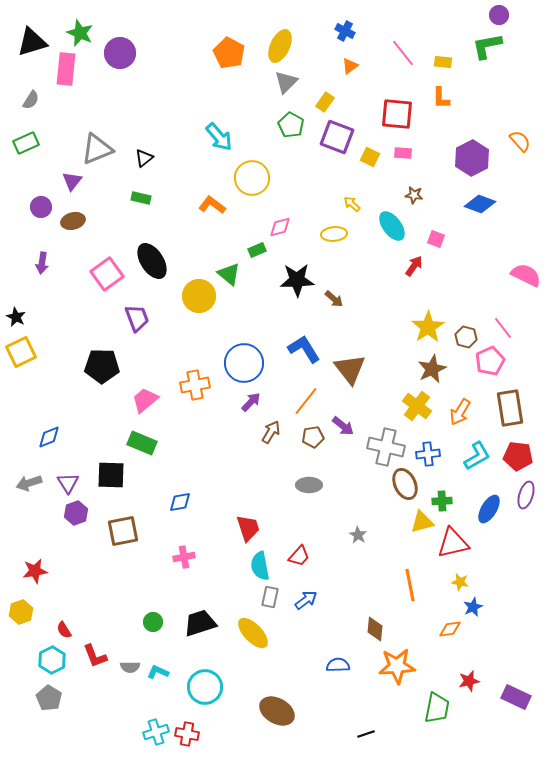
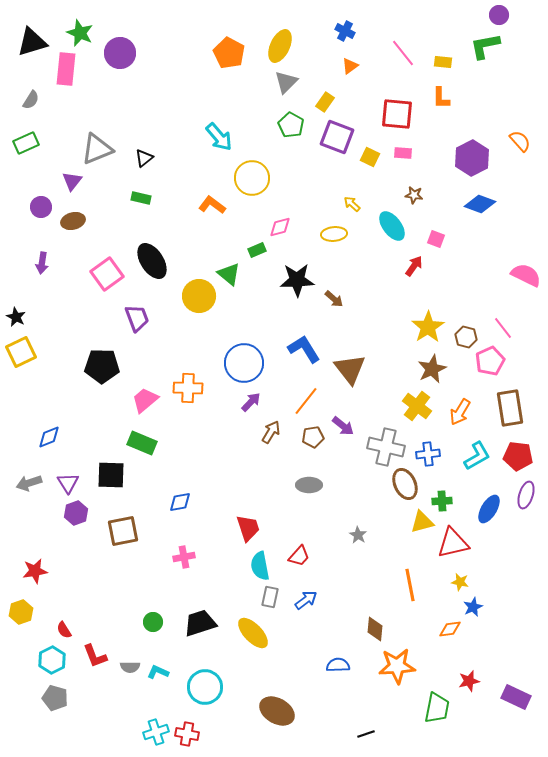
green L-shape at (487, 46): moved 2 px left
orange cross at (195, 385): moved 7 px left, 3 px down; rotated 12 degrees clockwise
gray pentagon at (49, 698): moved 6 px right; rotated 15 degrees counterclockwise
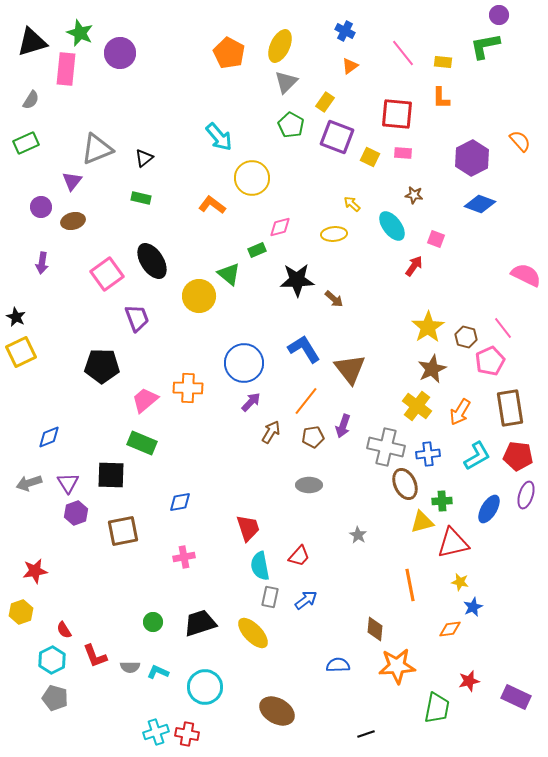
purple arrow at (343, 426): rotated 70 degrees clockwise
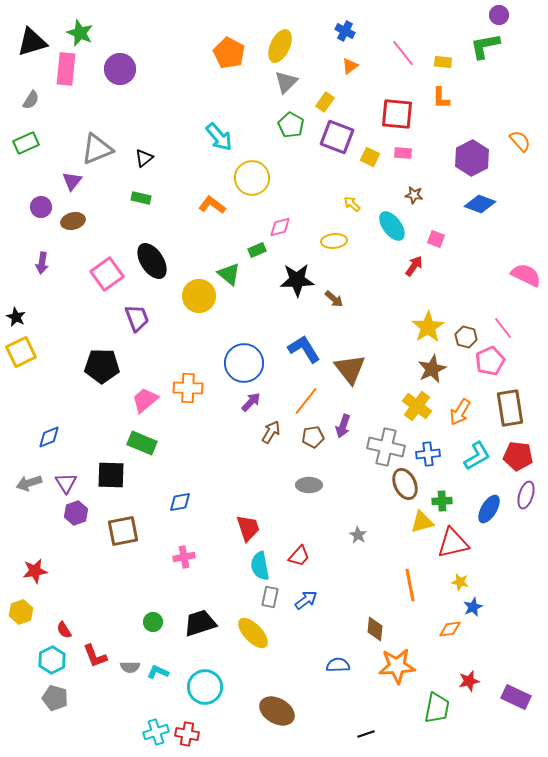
purple circle at (120, 53): moved 16 px down
yellow ellipse at (334, 234): moved 7 px down
purple triangle at (68, 483): moved 2 px left
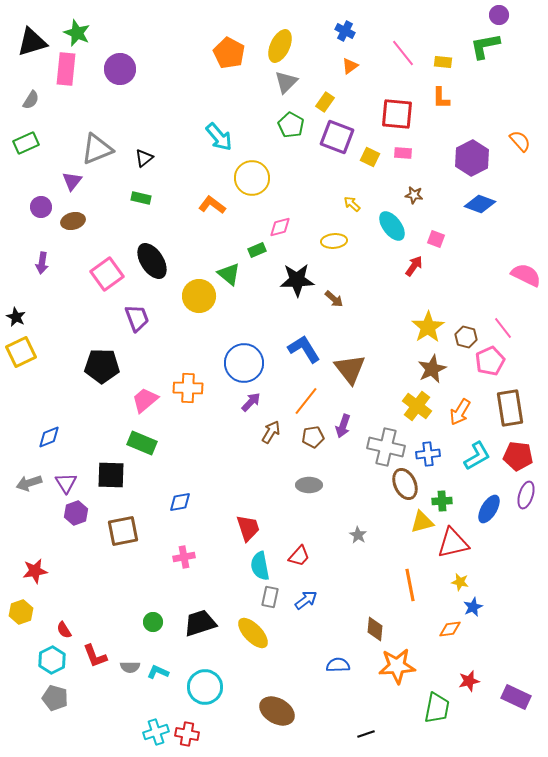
green star at (80, 33): moved 3 px left
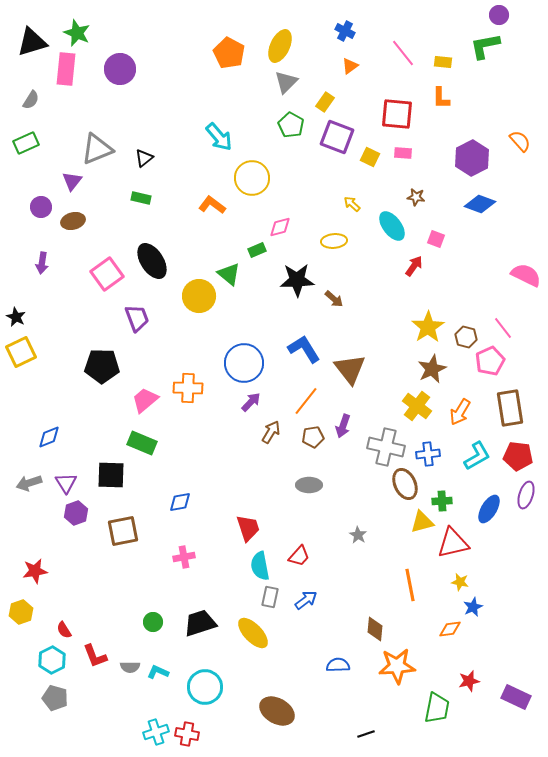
brown star at (414, 195): moved 2 px right, 2 px down
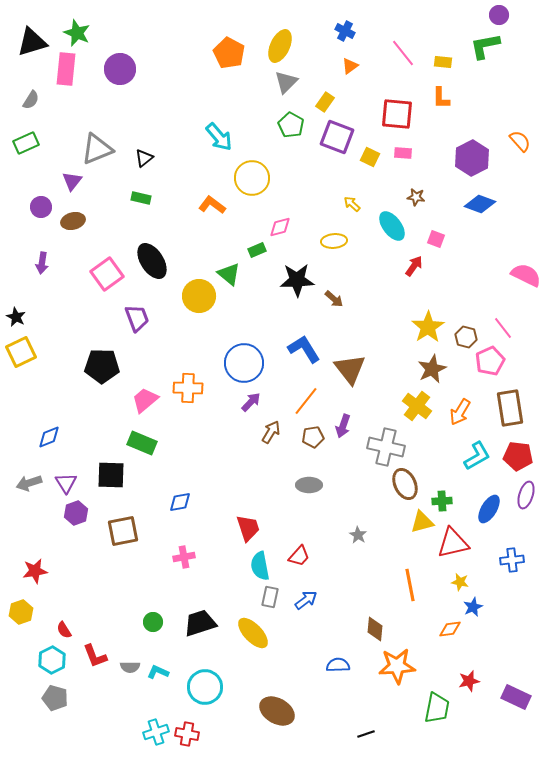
blue cross at (428, 454): moved 84 px right, 106 px down
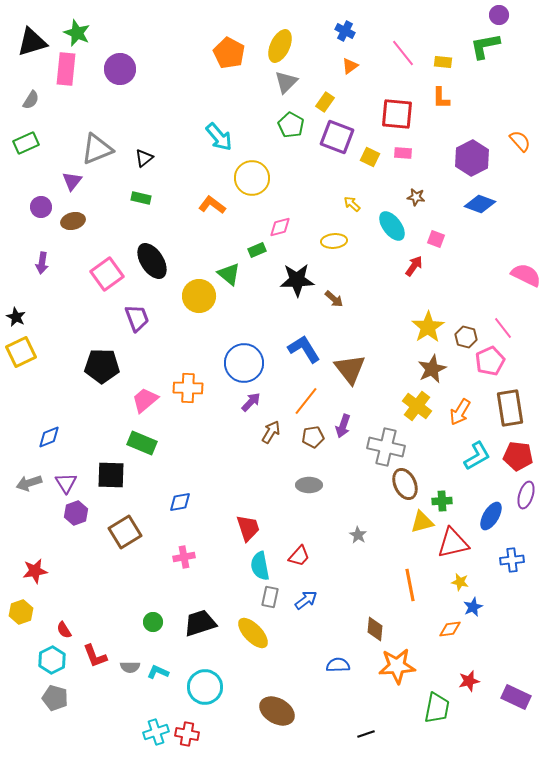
blue ellipse at (489, 509): moved 2 px right, 7 px down
brown square at (123, 531): moved 2 px right, 1 px down; rotated 20 degrees counterclockwise
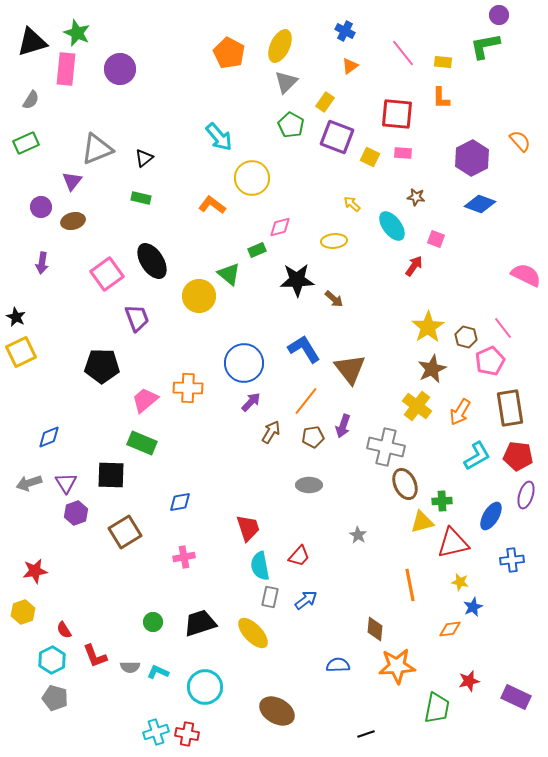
yellow hexagon at (21, 612): moved 2 px right
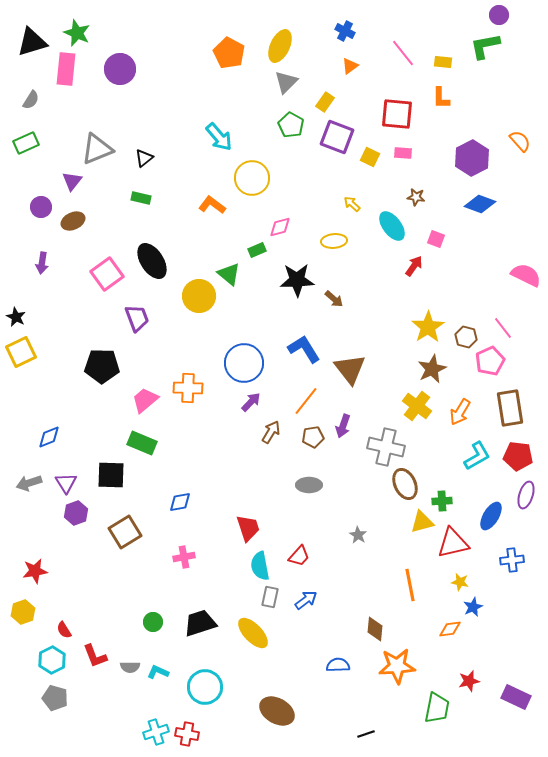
brown ellipse at (73, 221): rotated 10 degrees counterclockwise
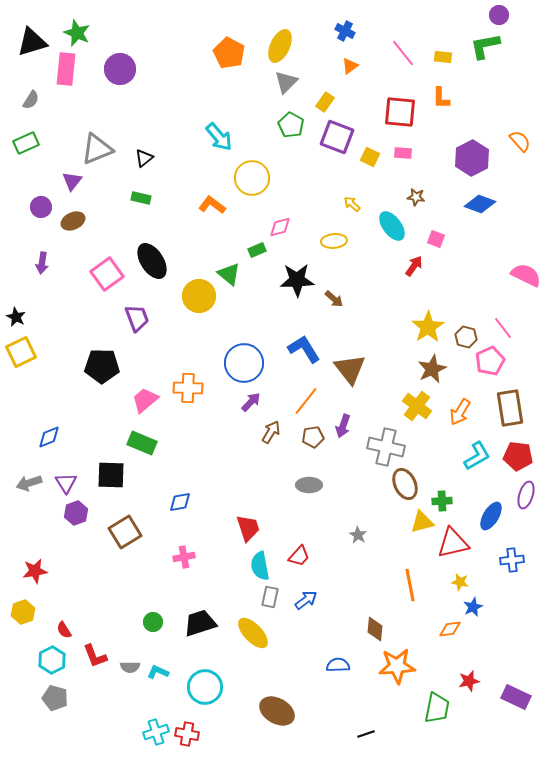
yellow rectangle at (443, 62): moved 5 px up
red square at (397, 114): moved 3 px right, 2 px up
